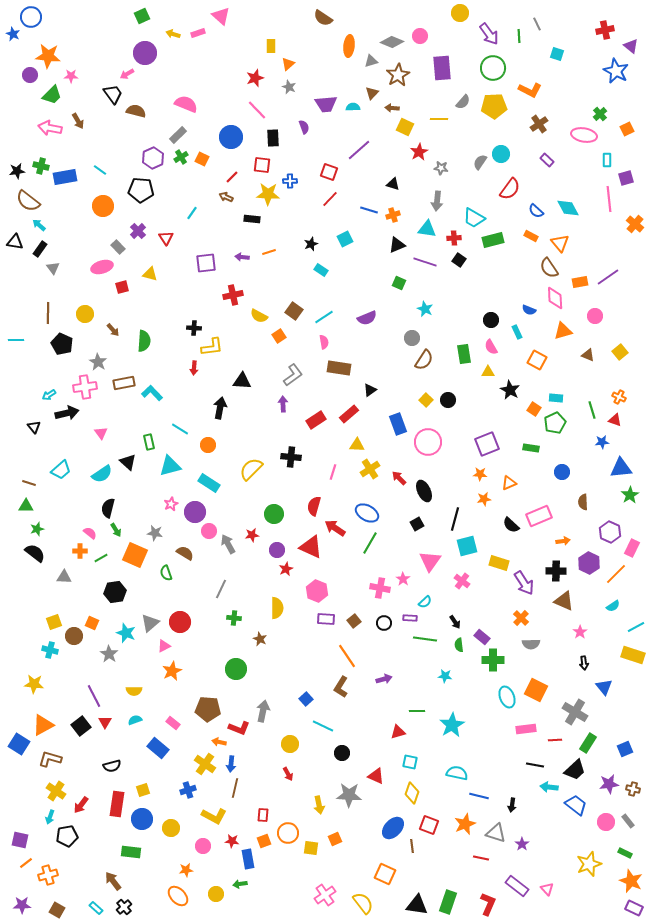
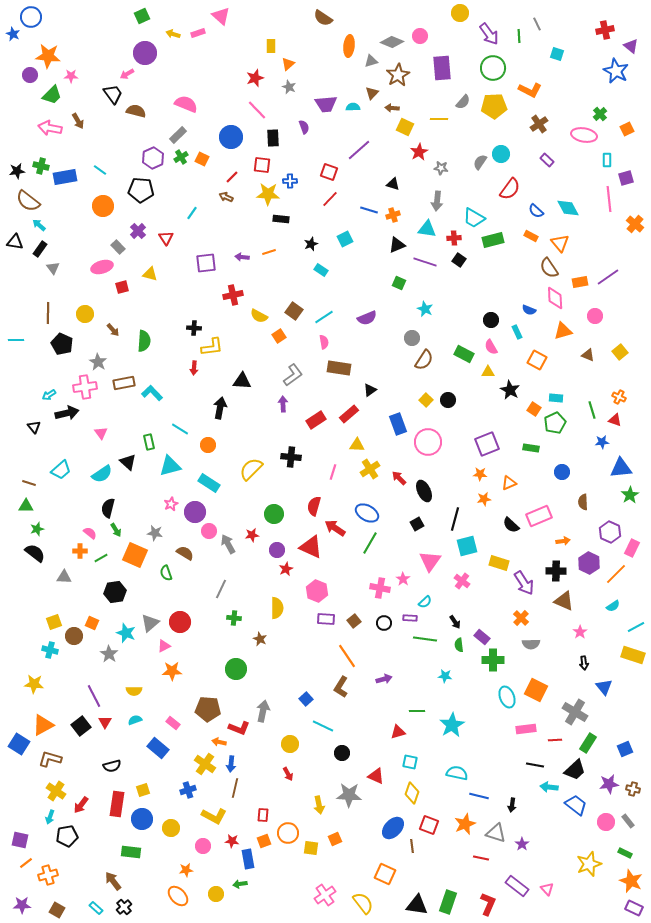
black rectangle at (252, 219): moved 29 px right
green rectangle at (464, 354): rotated 54 degrees counterclockwise
orange star at (172, 671): rotated 24 degrees clockwise
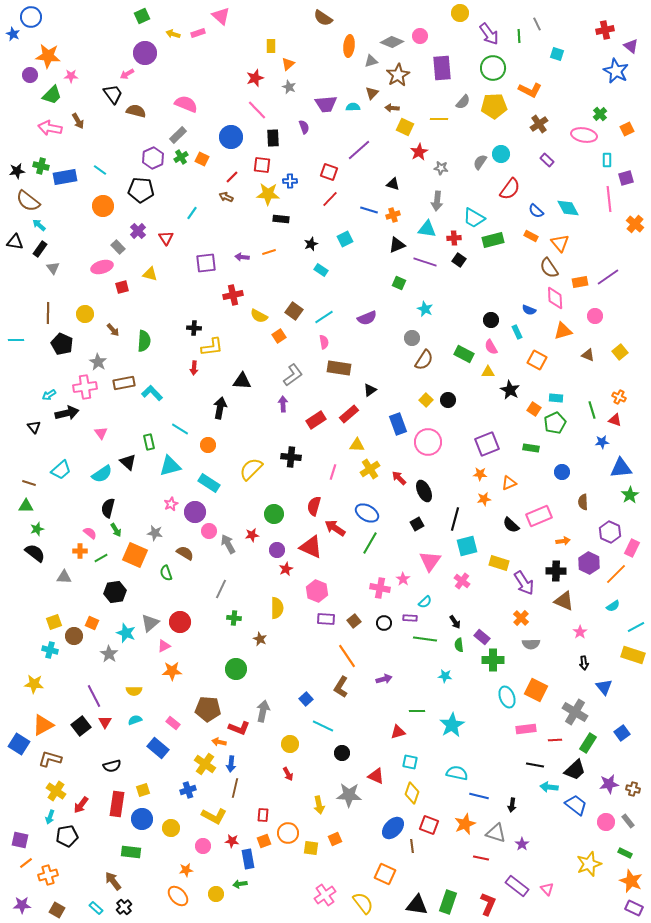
blue square at (625, 749): moved 3 px left, 16 px up; rotated 14 degrees counterclockwise
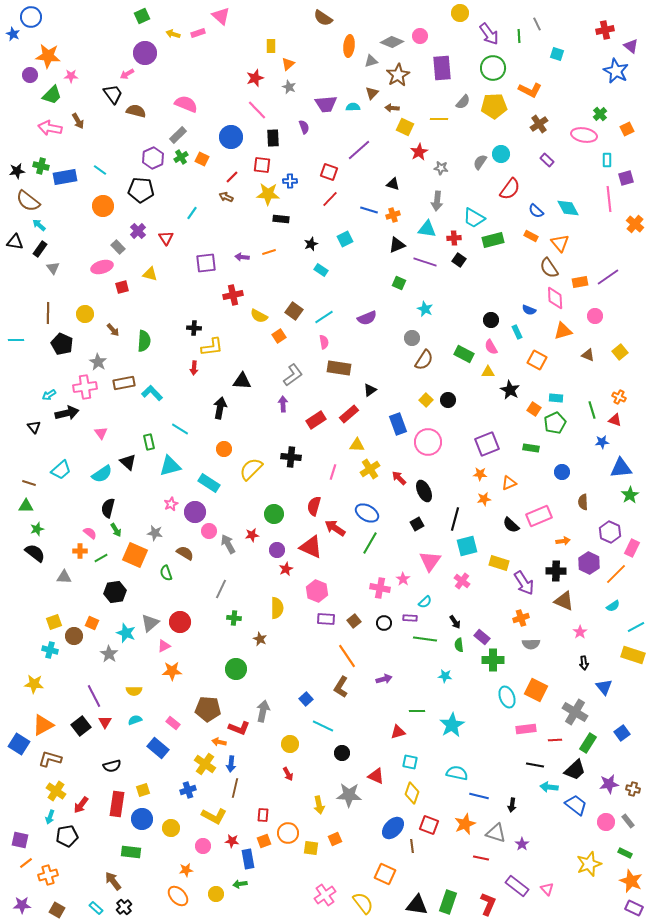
orange circle at (208, 445): moved 16 px right, 4 px down
orange cross at (521, 618): rotated 28 degrees clockwise
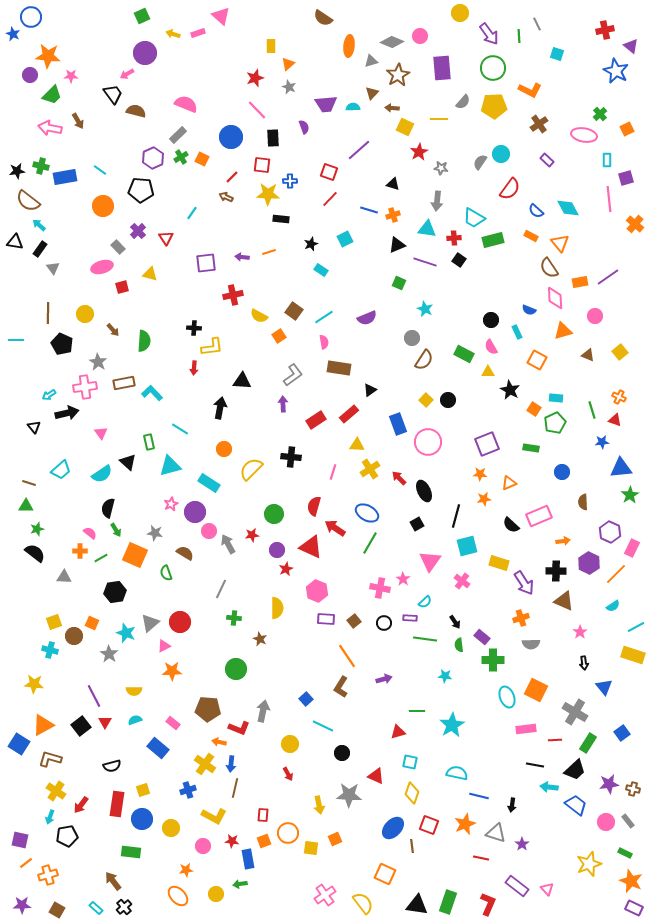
black line at (455, 519): moved 1 px right, 3 px up
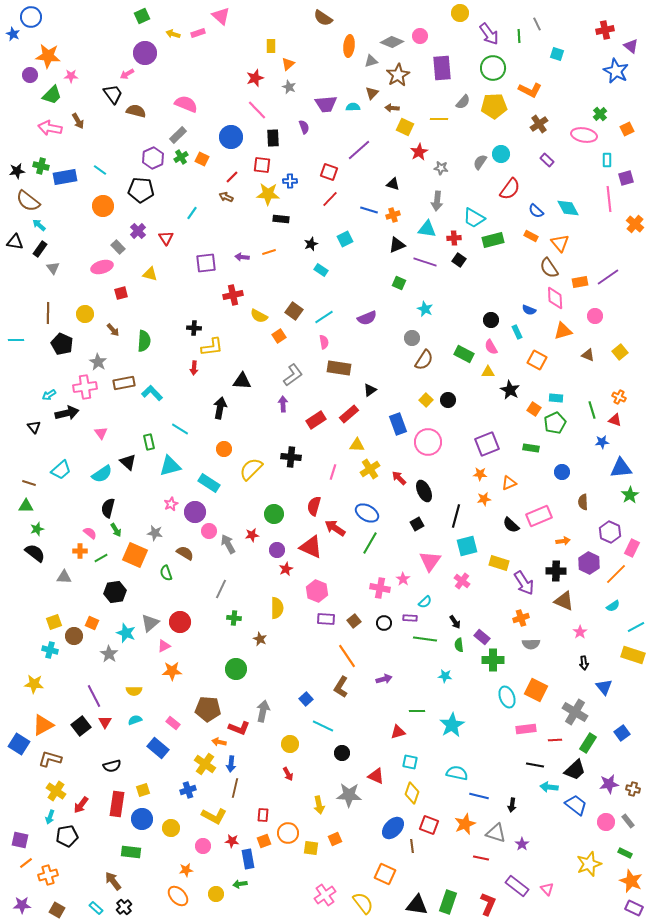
red square at (122, 287): moved 1 px left, 6 px down
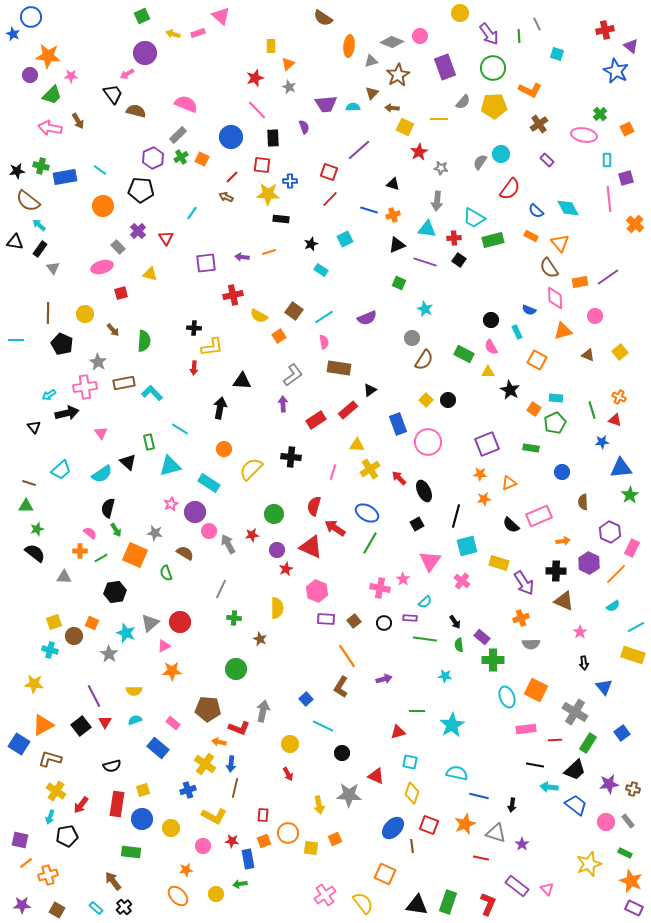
purple rectangle at (442, 68): moved 3 px right, 1 px up; rotated 15 degrees counterclockwise
red rectangle at (349, 414): moved 1 px left, 4 px up
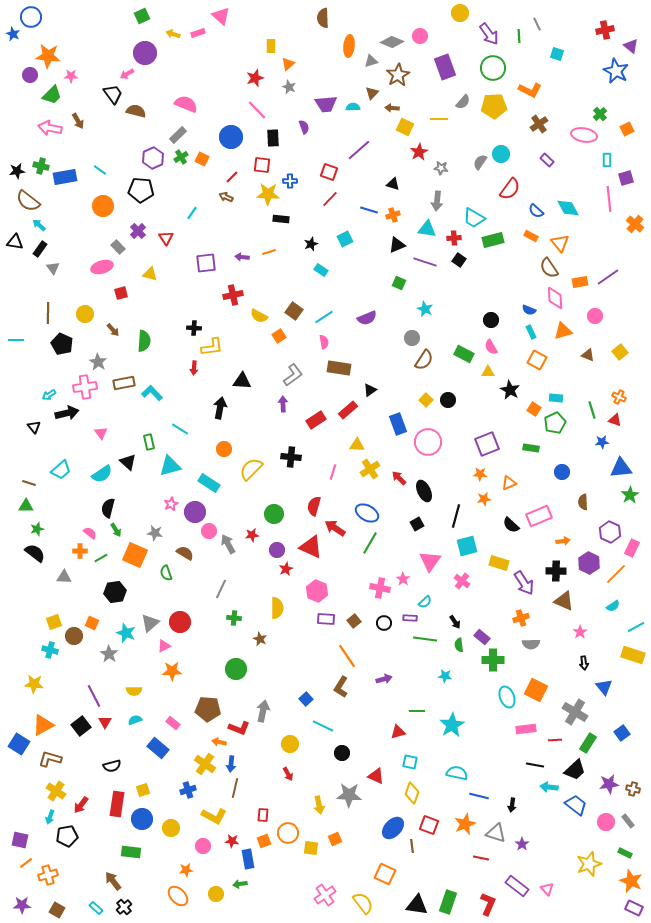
brown semicircle at (323, 18): rotated 54 degrees clockwise
cyan rectangle at (517, 332): moved 14 px right
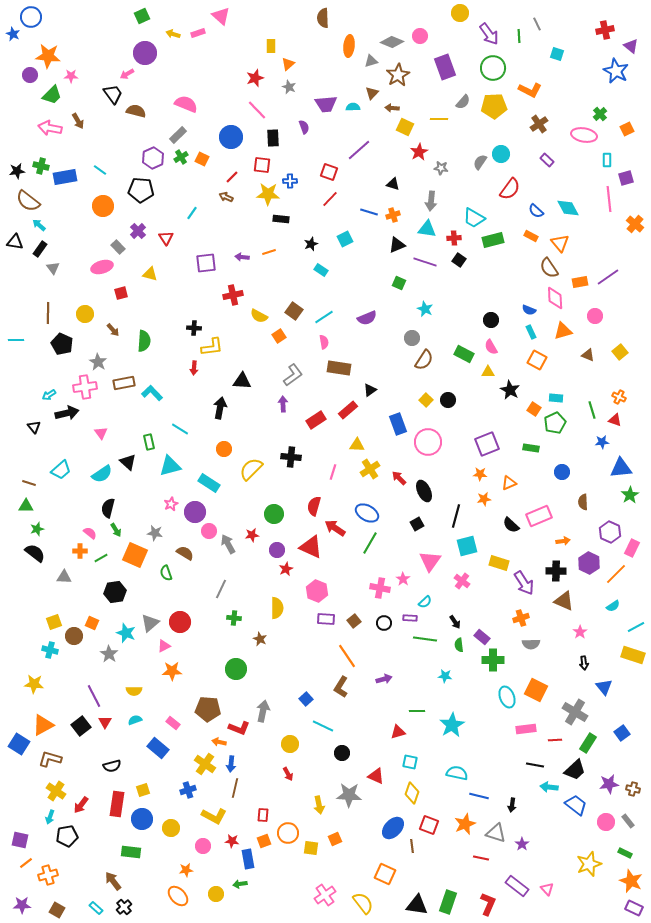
gray arrow at (437, 201): moved 6 px left
blue line at (369, 210): moved 2 px down
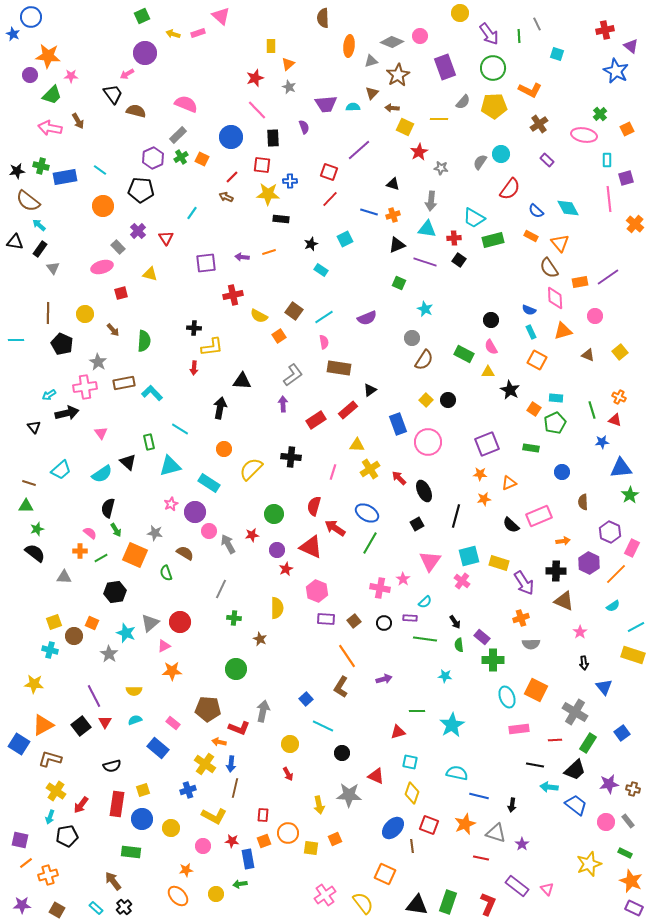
cyan square at (467, 546): moved 2 px right, 10 px down
pink rectangle at (526, 729): moved 7 px left
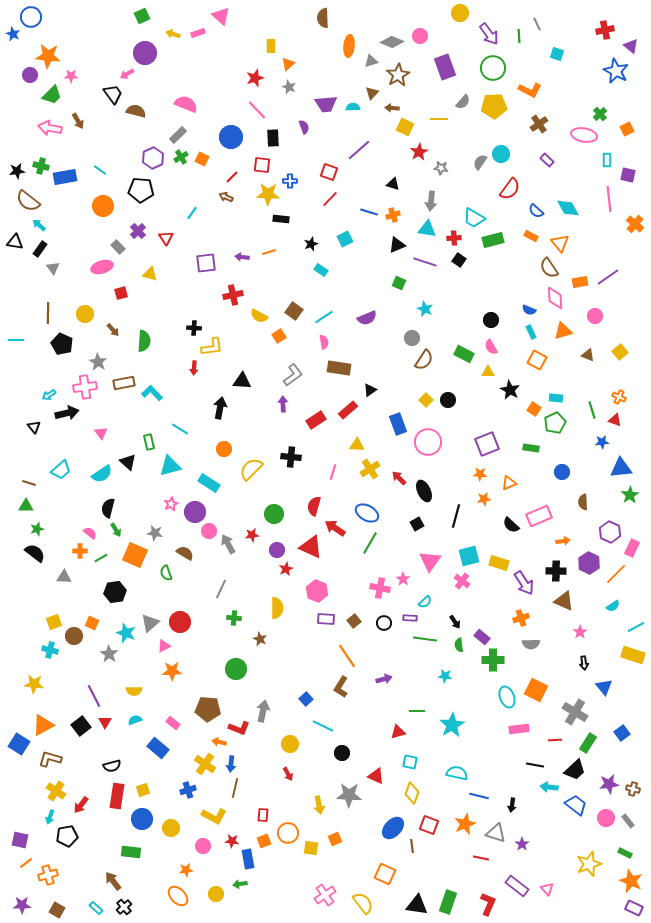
purple square at (626, 178): moved 2 px right, 3 px up; rotated 28 degrees clockwise
red rectangle at (117, 804): moved 8 px up
pink circle at (606, 822): moved 4 px up
